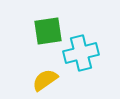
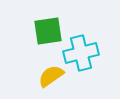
yellow semicircle: moved 6 px right, 4 px up
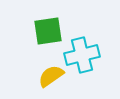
cyan cross: moved 1 px right, 2 px down
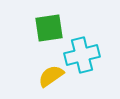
green square: moved 1 px right, 3 px up
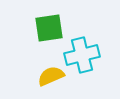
yellow semicircle: rotated 12 degrees clockwise
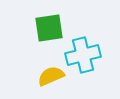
cyan cross: moved 1 px right
